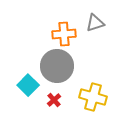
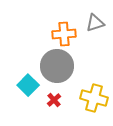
yellow cross: moved 1 px right, 1 px down
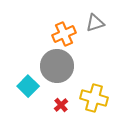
orange cross: rotated 20 degrees counterclockwise
cyan square: moved 1 px down
red cross: moved 7 px right, 5 px down
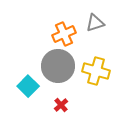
gray circle: moved 1 px right
yellow cross: moved 2 px right, 27 px up
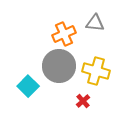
gray triangle: rotated 24 degrees clockwise
gray circle: moved 1 px right
red cross: moved 22 px right, 4 px up
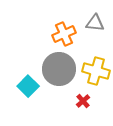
gray circle: moved 3 px down
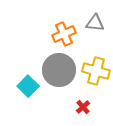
gray circle: moved 1 px down
red cross: moved 6 px down
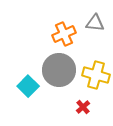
yellow cross: moved 4 px down
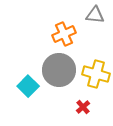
gray triangle: moved 8 px up
yellow cross: moved 1 px up
